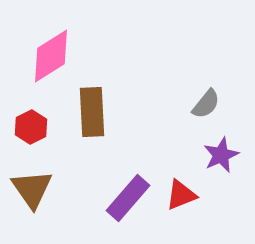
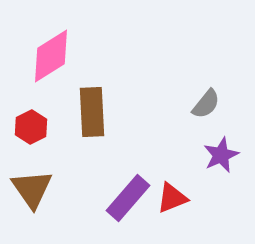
red triangle: moved 9 px left, 3 px down
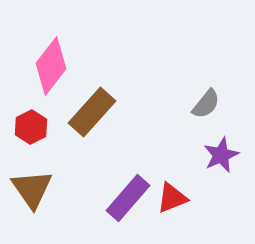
pink diamond: moved 10 px down; rotated 20 degrees counterclockwise
brown rectangle: rotated 45 degrees clockwise
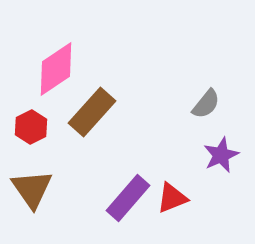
pink diamond: moved 5 px right, 3 px down; rotated 18 degrees clockwise
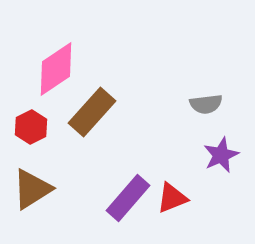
gray semicircle: rotated 44 degrees clockwise
brown triangle: rotated 33 degrees clockwise
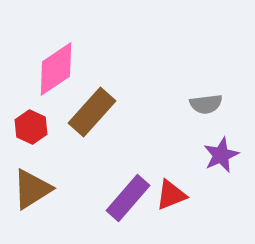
red hexagon: rotated 8 degrees counterclockwise
red triangle: moved 1 px left, 3 px up
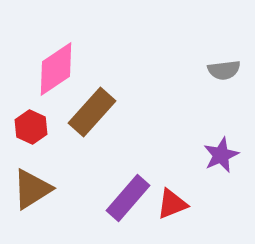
gray semicircle: moved 18 px right, 34 px up
red triangle: moved 1 px right, 9 px down
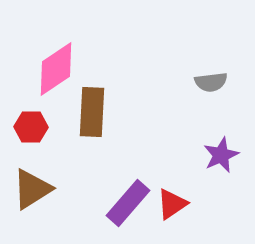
gray semicircle: moved 13 px left, 12 px down
brown rectangle: rotated 39 degrees counterclockwise
red hexagon: rotated 24 degrees counterclockwise
purple rectangle: moved 5 px down
red triangle: rotated 12 degrees counterclockwise
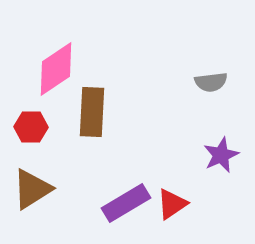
purple rectangle: moved 2 px left; rotated 18 degrees clockwise
